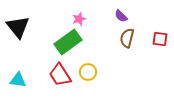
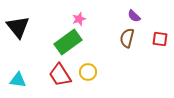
purple semicircle: moved 13 px right
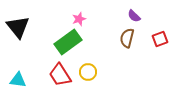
red square: rotated 28 degrees counterclockwise
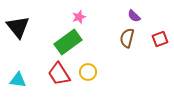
pink star: moved 2 px up
red trapezoid: moved 1 px left, 1 px up
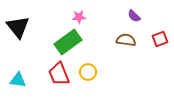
pink star: rotated 16 degrees clockwise
brown semicircle: moved 1 px left, 2 px down; rotated 84 degrees clockwise
red trapezoid: rotated 10 degrees clockwise
